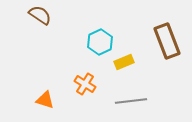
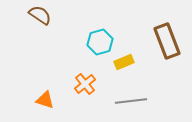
cyan hexagon: rotated 10 degrees clockwise
orange cross: rotated 20 degrees clockwise
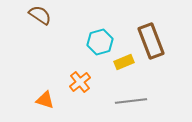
brown rectangle: moved 16 px left
orange cross: moved 5 px left, 2 px up
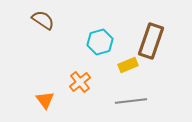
brown semicircle: moved 3 px right, 5 px down
brown rectangle: rotated 40 degrees clockwise
yellow rectangle: moved 4 px right, 3 px down
orange triangle: rotated 36 degrees clockwise
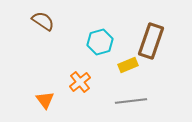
brown semicircle: moved 1 px down
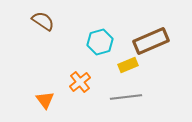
brown rectangle: rotated 48 degrees clockwise
gray line: moved 5 px left, 4 px up
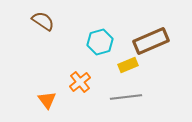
orange triangle: moved 2 px right
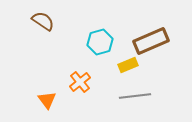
gray line: moved 9 px right, 1 px up
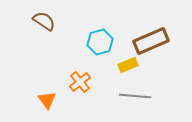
brown semicircle: moved 1 px right
gray line: rotated 12 degrees clockwise
